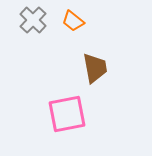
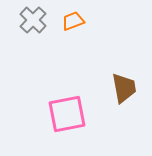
orange trapezoid: rotated 120 degrees clockwise
brown trapezoid: moved 29 px right, 20 px down
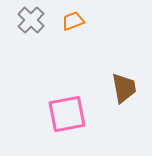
gray cross: moved 2 px left
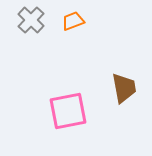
pink square: moved 1 px right, 3 px up
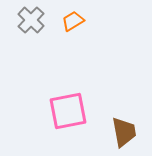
orange trapezoid: rotated 10 degrees counterclockwise
brown trapezoid: moved 44 px down
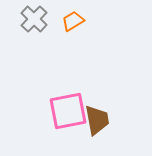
gray cross: moved 3 px right, 1 px up
brown trapezoid: moved 27 px left, 12 px up
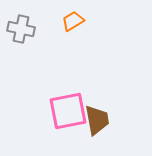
gray cross: moved 13 px left, 10 px down; rotated 32 degrees counterclockwise
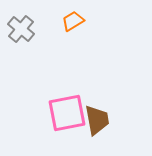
gray cross: rotated 28 degrees clockwise
pink square: moved 1 px left, 2 px down
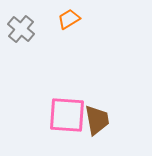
orange trapezoid: moved 4 px left, 2 px up
pink square: moved 2 px down; rotated 15 degrees clockwise
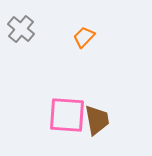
orange trapezoid: moved 15 px right, 18 px down; rotated 15 degrees counterclockwise
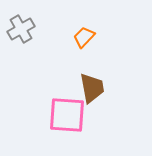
gray cross: rotated 20 degrees clockwise
brown trapezoid: moved 5 px left, 32 px up
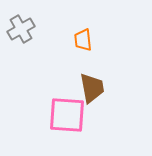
orange trapezoid: moved 1 px left, 3 px down; rotated 50 degrees counterclockwise
